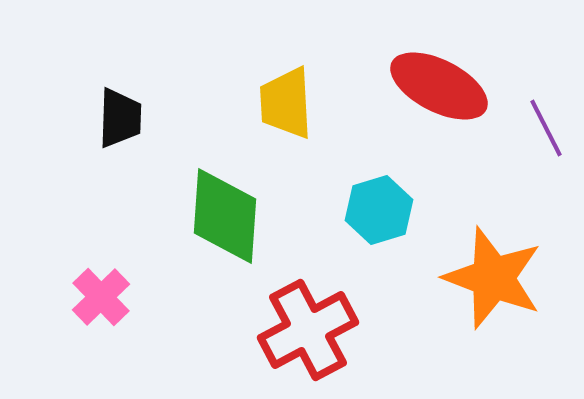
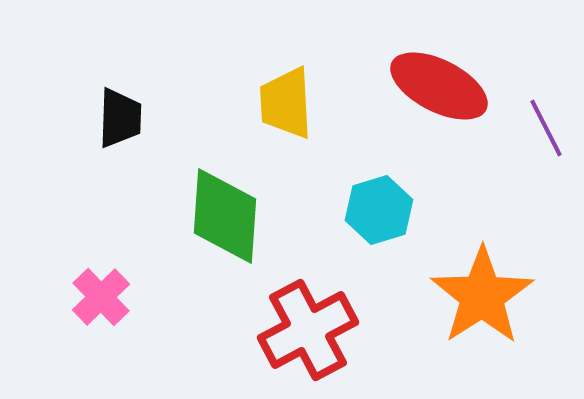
orange star: moved 11 px left, 18 px down; rotated 18 degrees clockwise
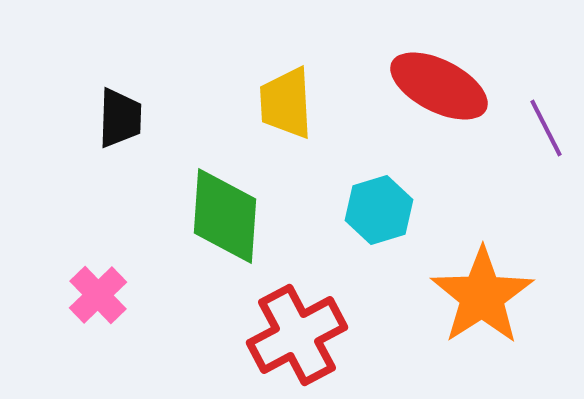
pink cross: moved 3 px left, 2 px up
red cross: moved 11 px left, 5 px down
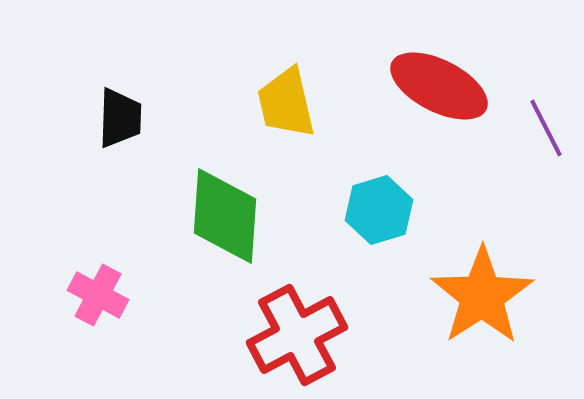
yellow trapezoid: rotated 10 degrees counterclockwise
pink cross: rotated 18 degrees counterclockwise
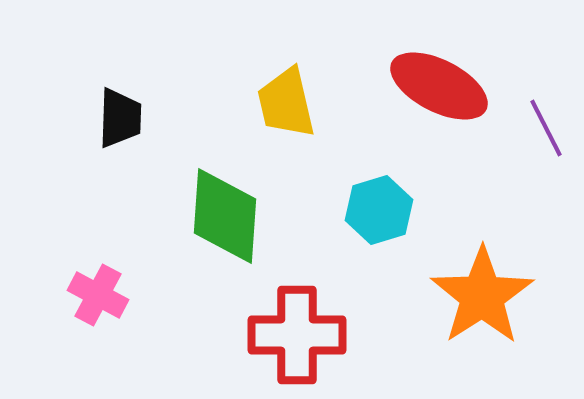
red cross: rotated 28 degrees clockwise
